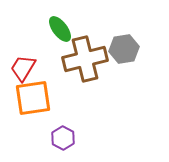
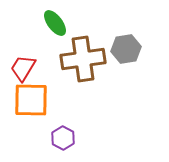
green ellipse: moved 5 px left, 6 px up
gray hexagon: moved 2 px right
brown cross: moved 2 px left; rotated 6 degrees clockwise
orange square: moved 2 px left, 2 px down; rotated 9 degrees clockwise
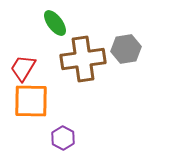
orange square: moved 1 px down
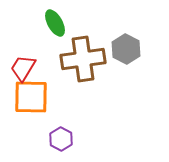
green ellipse: rotated 8 degrees clockwise
gray hexagon: rotated 24 degrees counterclockwise
orange square: moved 4 px up
purple hexagon: moved 2 px left, 1 px down
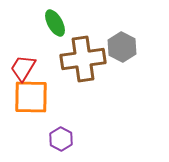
gray hexagon: moved 4 px left, 2 px up
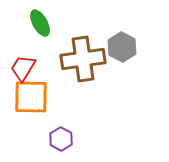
green ellipse: moved 15 px left
